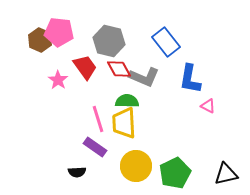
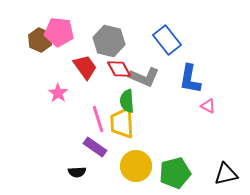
blue rectangle: moved 1 px right, 2 px up
pink star: moved 13 px down
green semicircle: rotated 95 degrees counterclockwise
yellow trapezoid: moved 2 px left
green pentagon: rotated 12 degrees clockwise
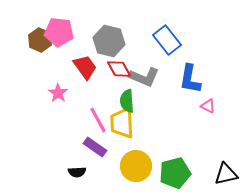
pink line: moved 1 px down; rotated 12 degrees counterclockwise
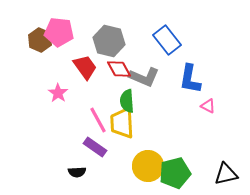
yellow circle: moved 12 px right
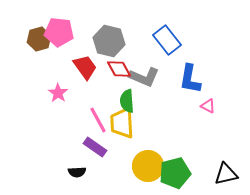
brown hexagon: moved 1 px left, 1 px up; rotated 20 degrees clockwise
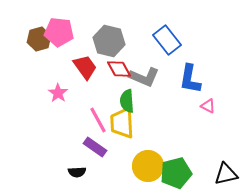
green pentagon: moved 1 px right
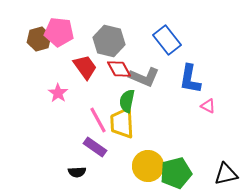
green semicircle: rotated 15 degrees clockwise
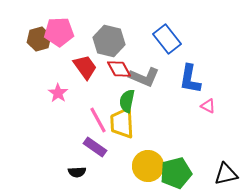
pink pentagon: rotated 8 degrees counterclockwise
blue rectangle: moved 1 px up
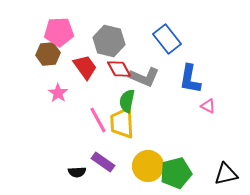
brown hexagon: moved 9 px right, 15 px down; rotated 10 degrees clockwise
purple rectangle: moved 8 px right, 15 px down
